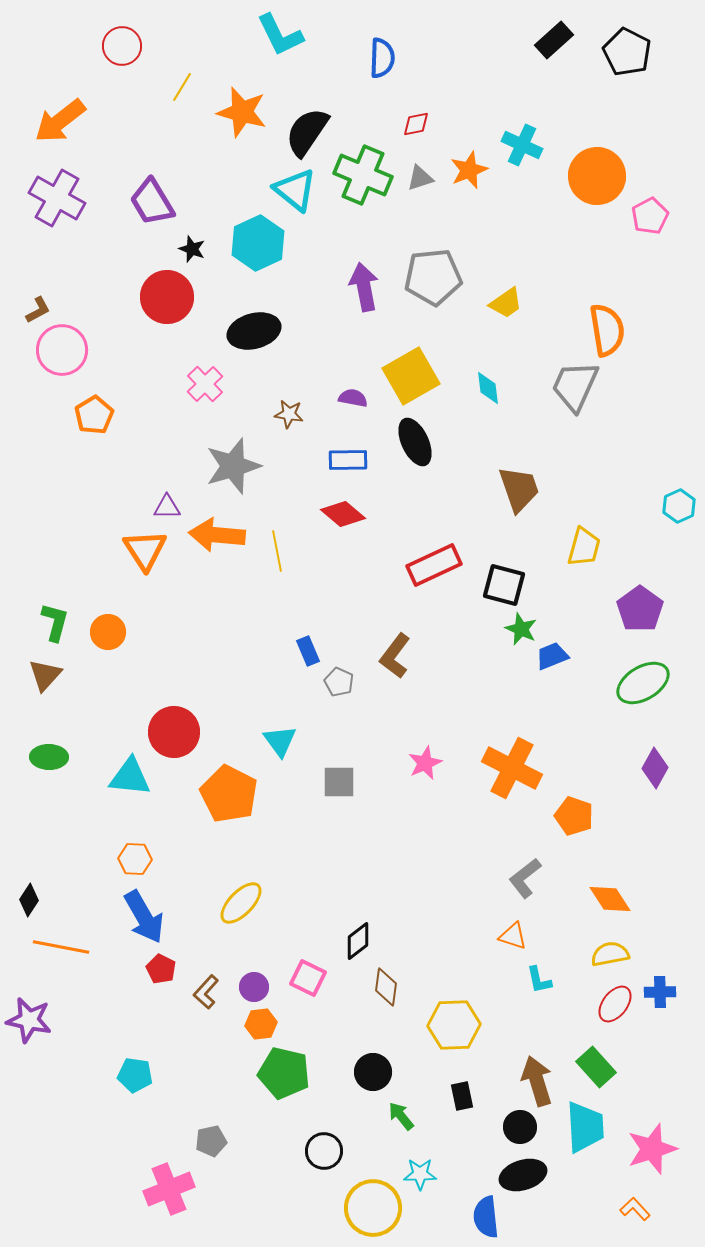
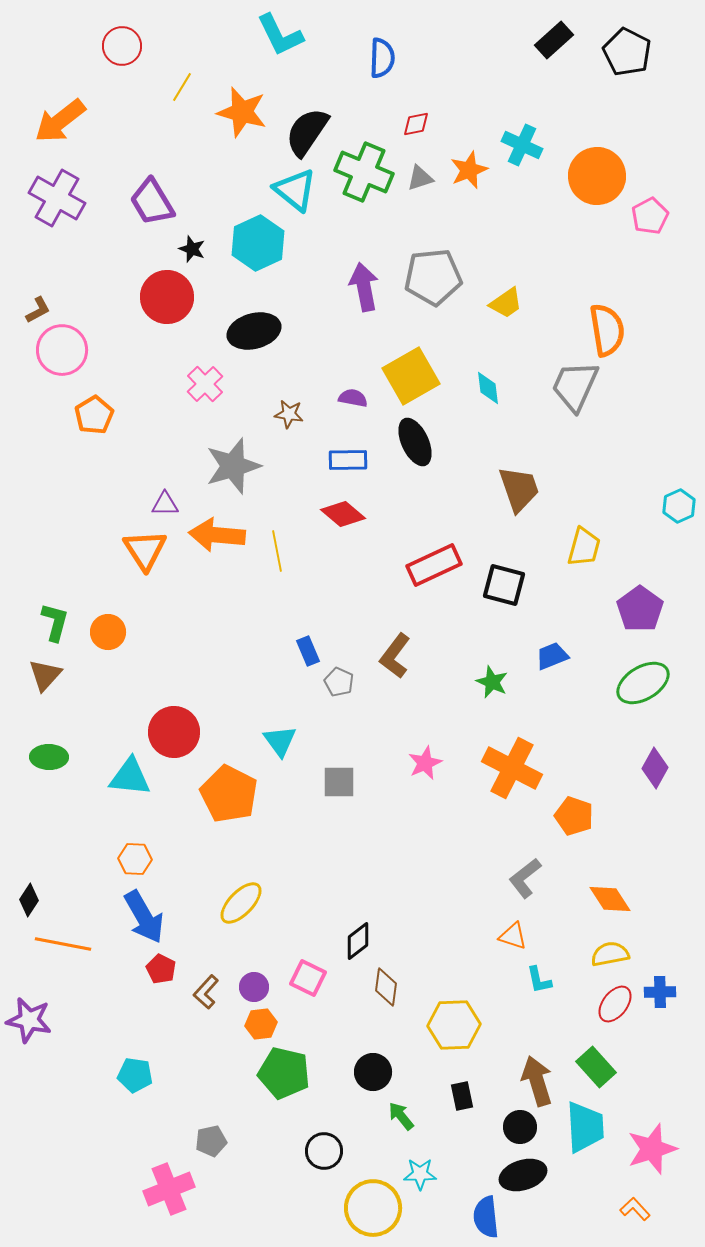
green cross at (363, 175): moved 1 px right, 3 px up
purple triangle at (167, 507): moved 2 px left, 3 px up
green star at (521, 629): moved 29 px left, 53 px down
orange line at (61, 947): moved 2 px right, 3 px up
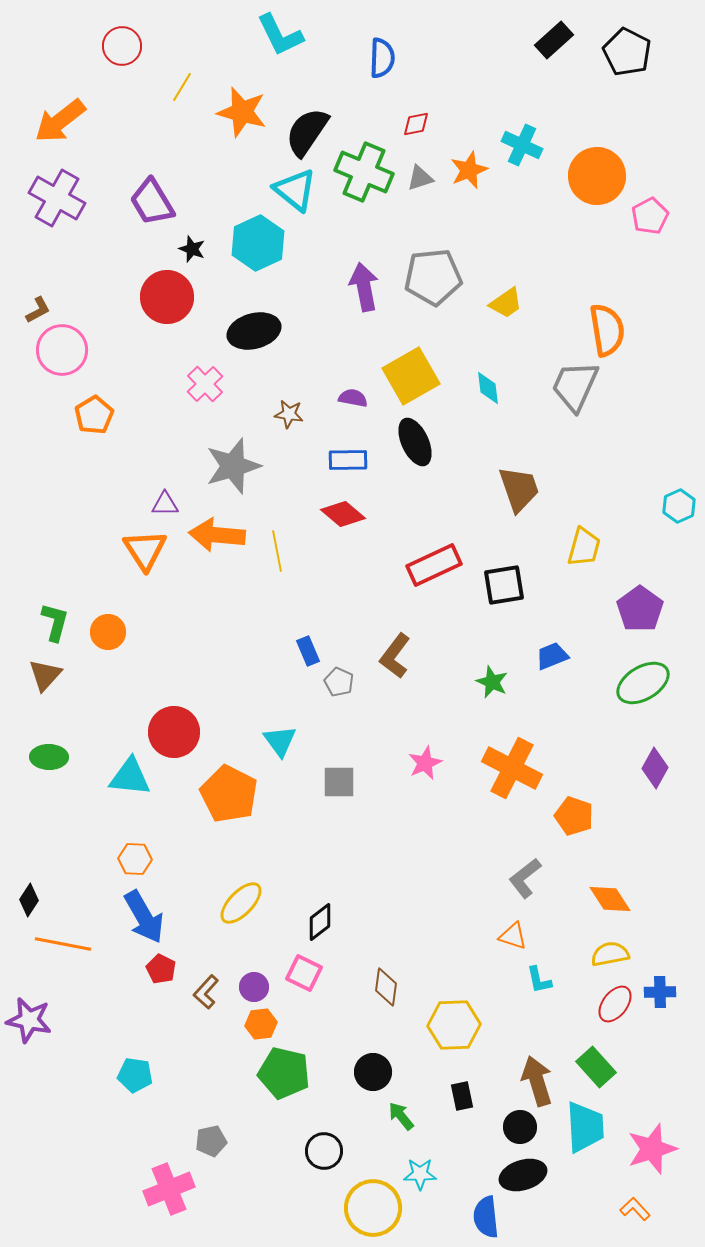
black square at (504, 585): rotated 24 degrees counterclockwise
black diamond at (358, 941): moved 38 px left, 19 px up
pink square at (308, 978): moved 4 px left, 5 px up
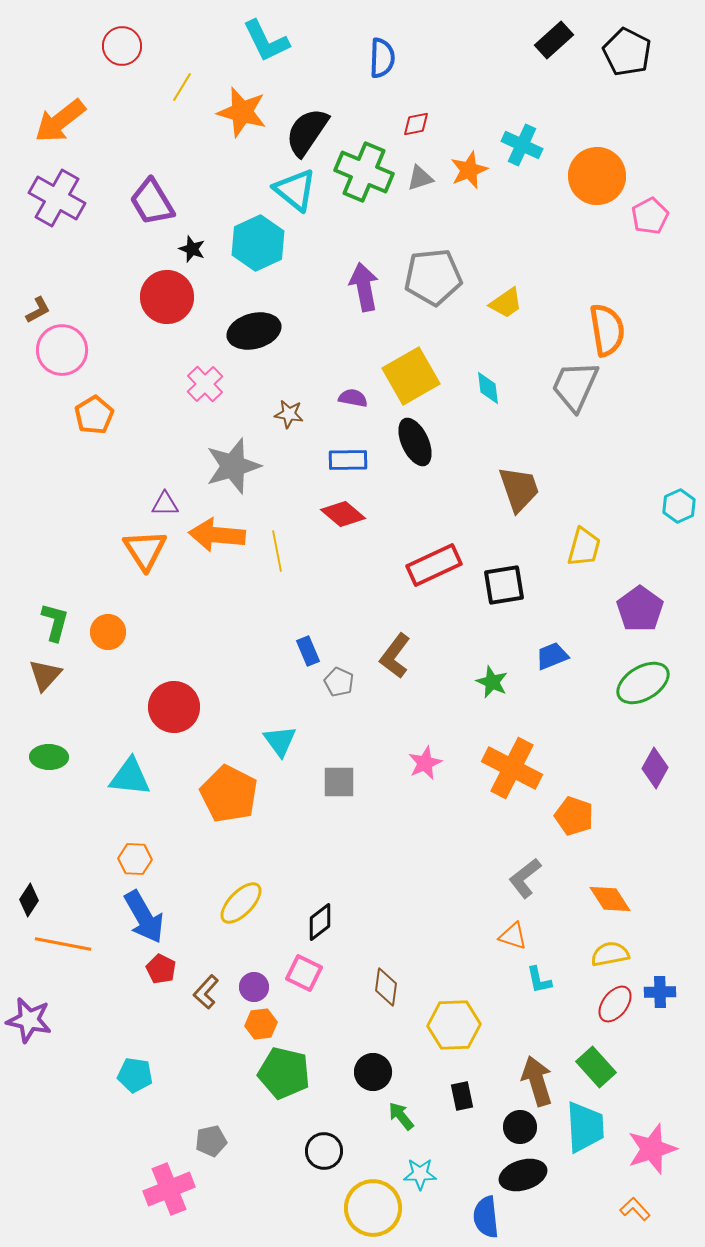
cyan L-shape at (280, 35): moved 14 px left, 6 px down
red circle at (174, 732): moved 25 px up
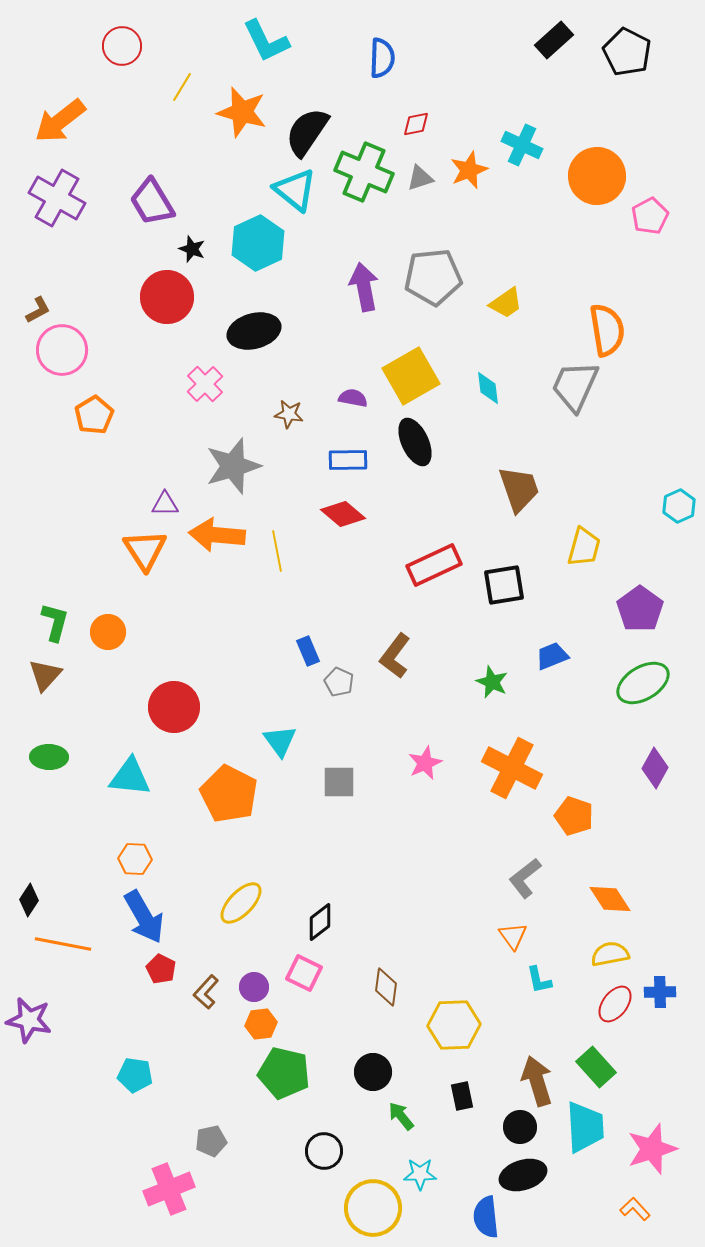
orange triangle at (513, 936): rotated 36 degrees clockwise
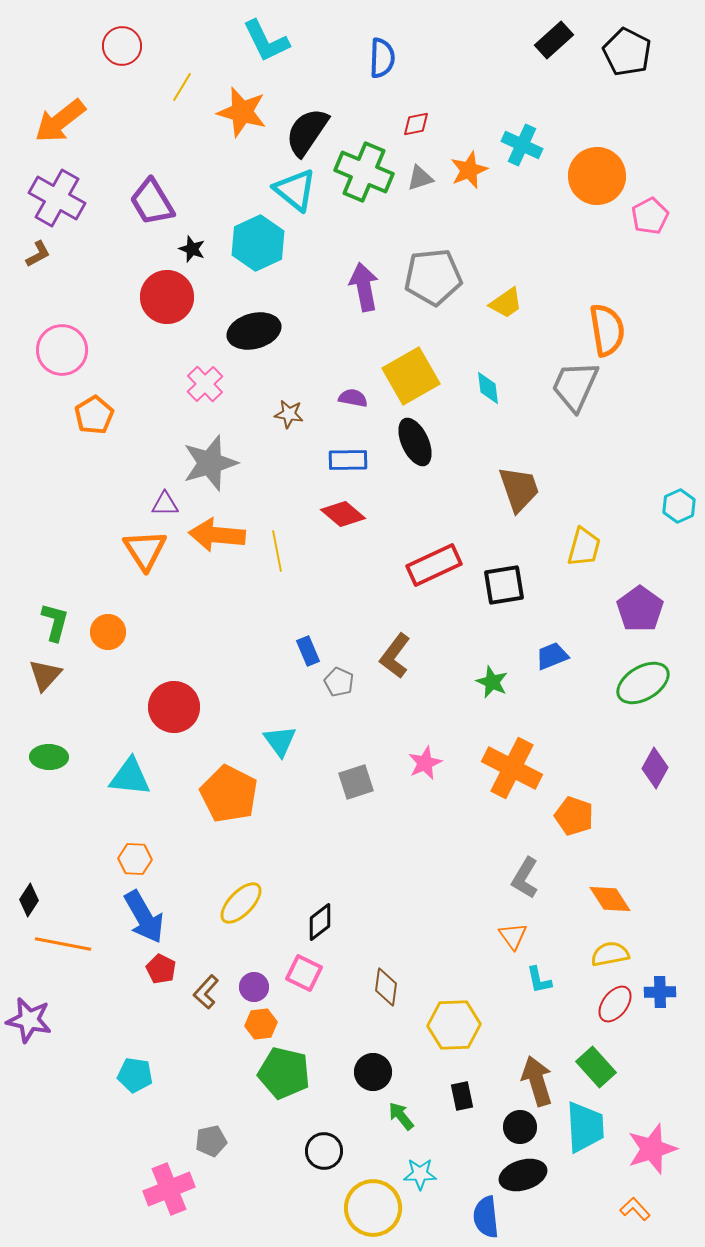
brown L-shape at (38, 310): moved 56 px up
gray star at (233, 466): moved 23 px left, 3 px up
gray square at (339, 782): moved 17 px right; rotated 18 degrees counterclockwise
gray L-shape at (525, 878): rotated 21 degrees counterclockwise
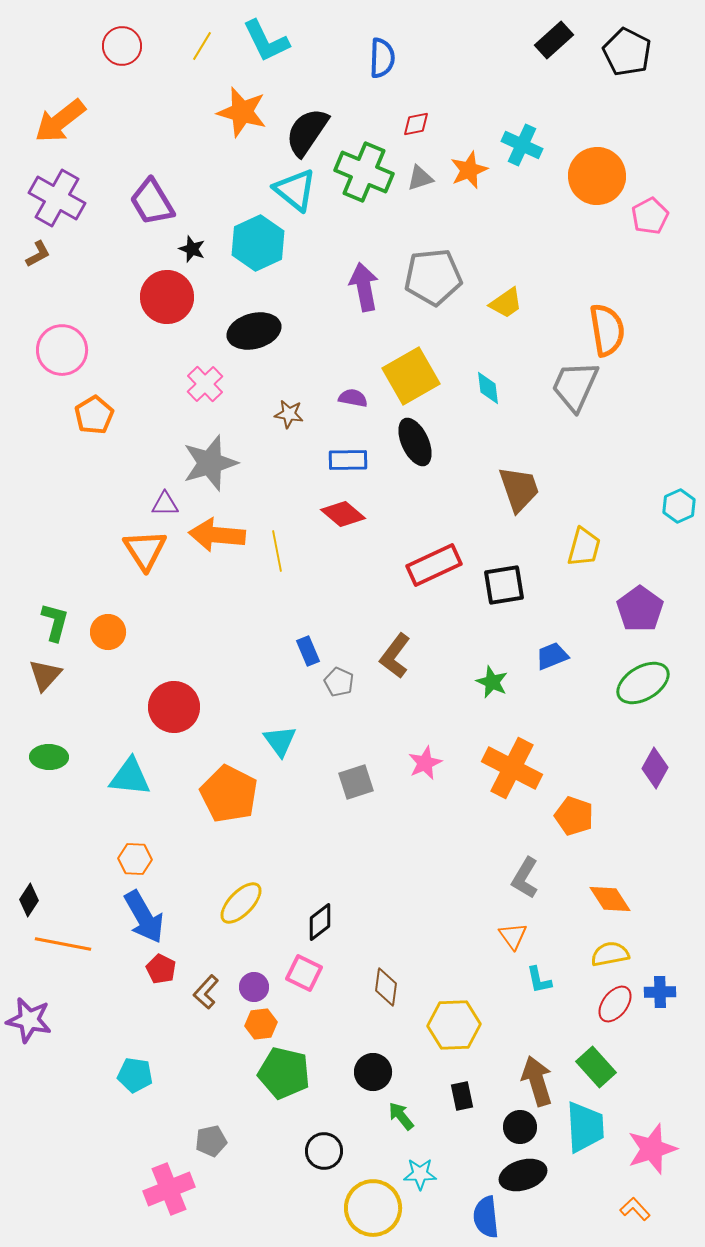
yellow line at (182, 87): moved 20 px right, 41 px up
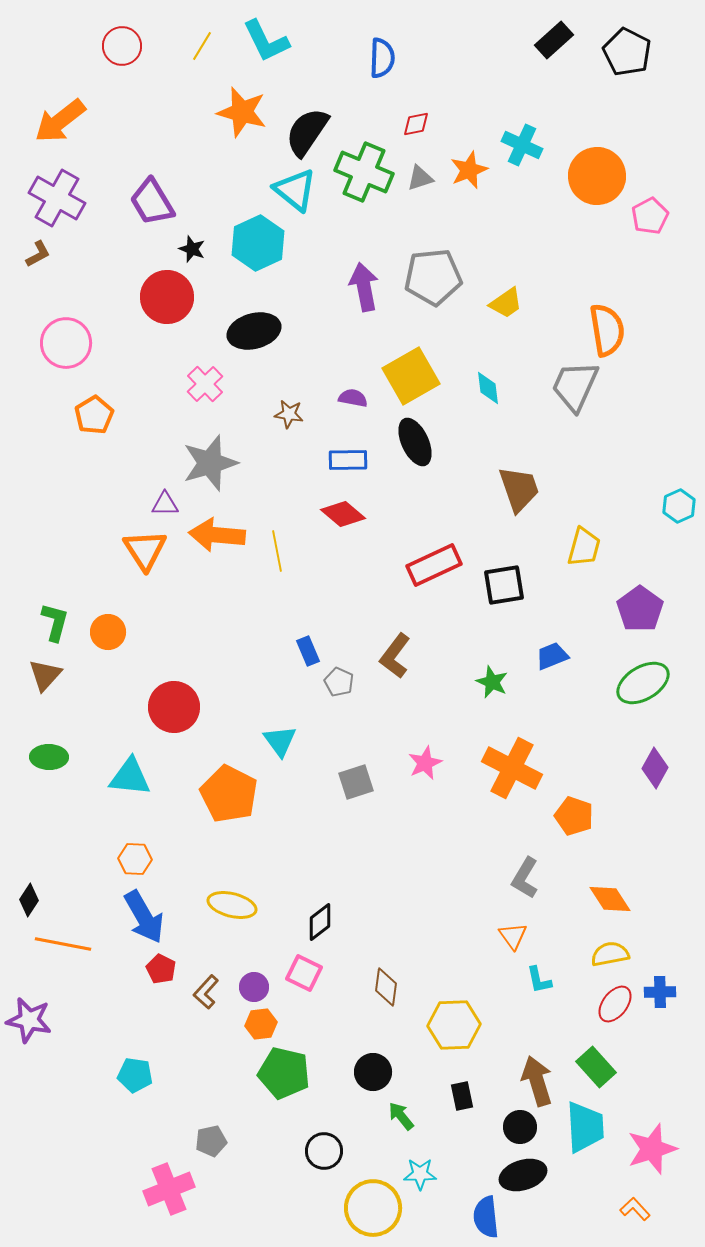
pink circle at (62, 350): moved 4 px right, 7 px up
yellow ellipse at (241, 903): moved 9 px left, 2 px down; rotated 60 degrees clockwise
